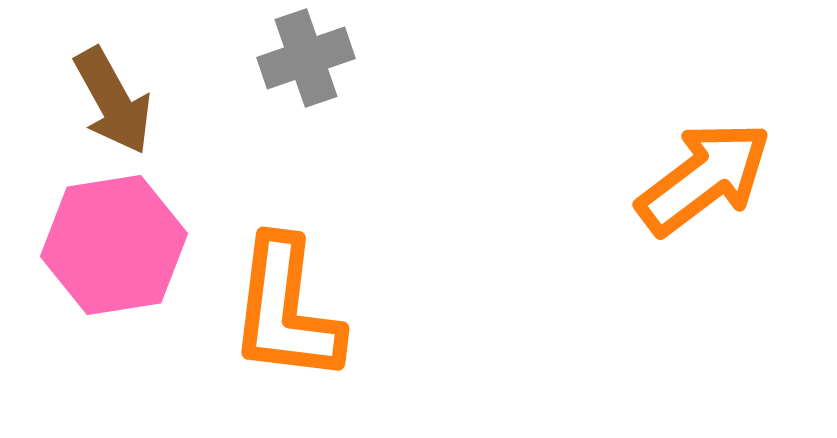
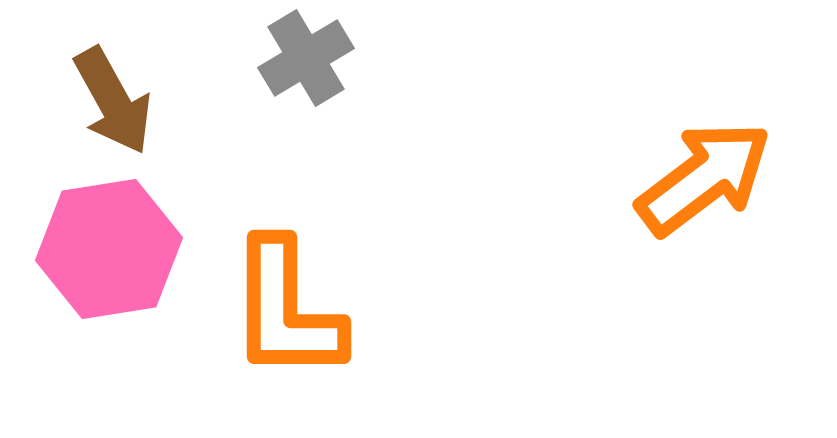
gray cross: rotated 12 degrees counterclockwise
pink hexagon: moved 5 px left, 4 px down
orange L-shape: rotated 7 degrees counterclockwise
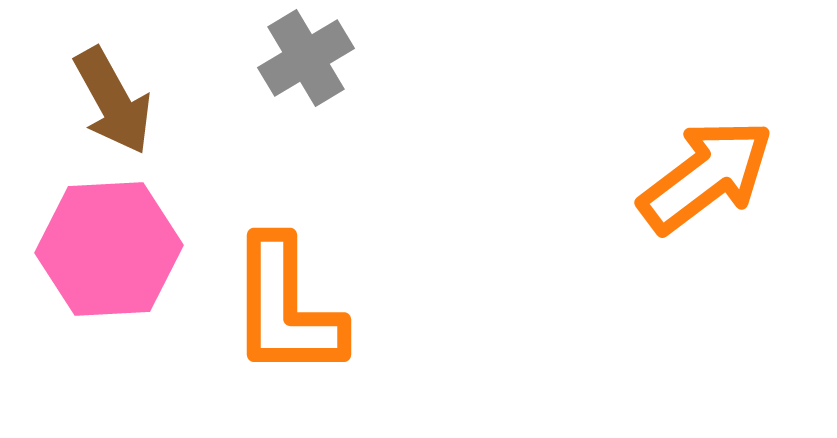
orange arrow: moved 2 px right, 2 px up
pink hexagon: rotated 6 degrees clockwise
orange L-shape: moved 2 px up
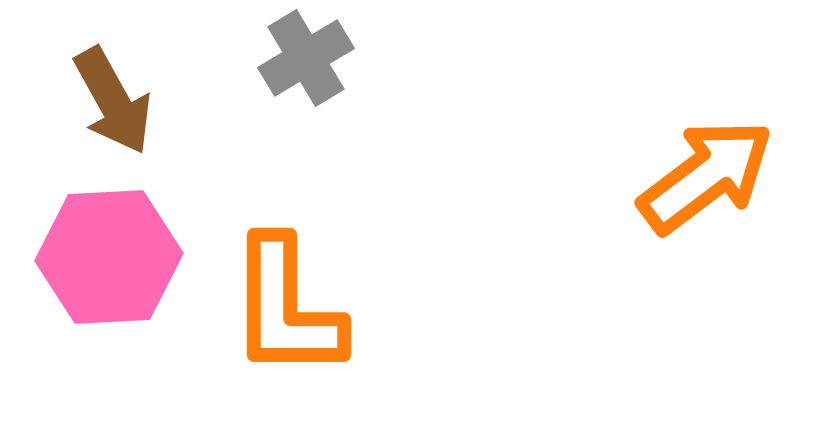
pink hexagon: moved 8 px down
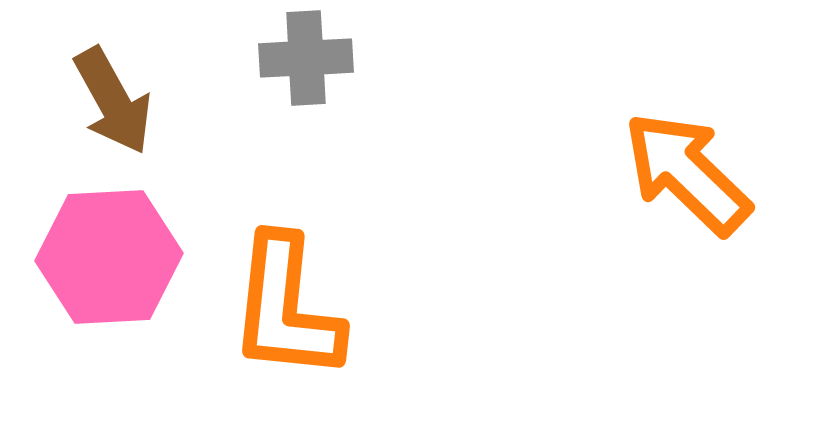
gray cross: rotated 28 degrees clockwise
orange arrow: moved 19 px left, 3 px up; rotated 99 degrees counterclockwise
orange L-shape: rotated 6 degrees clockwise
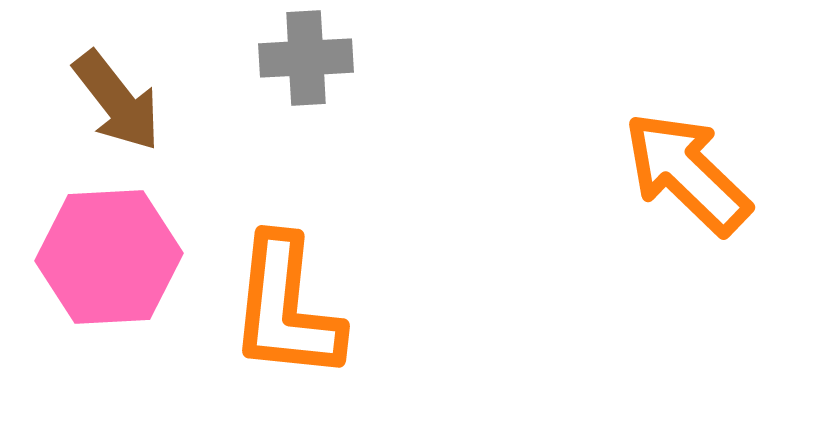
brown arrow: moved 4 px right; rotated 9 degrees counterclockwise
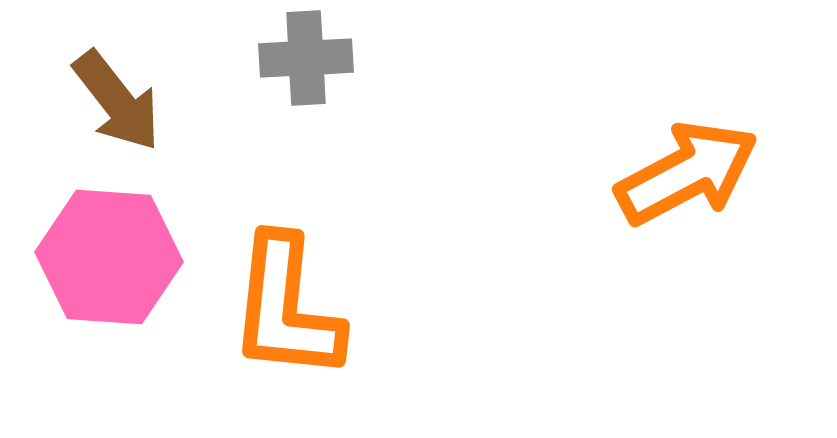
orange arrow: rotated 108 degrees clockwise
pink hexagon: rotated 7 degrees clockwise
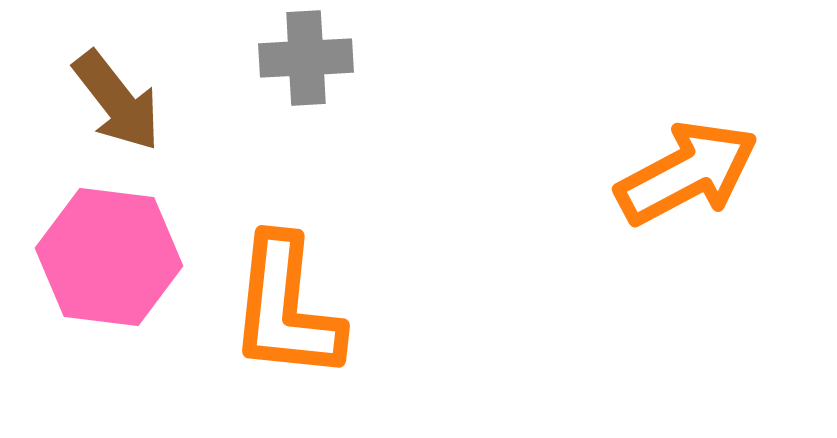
pink hexagon: rotated 3 degrees clockwise
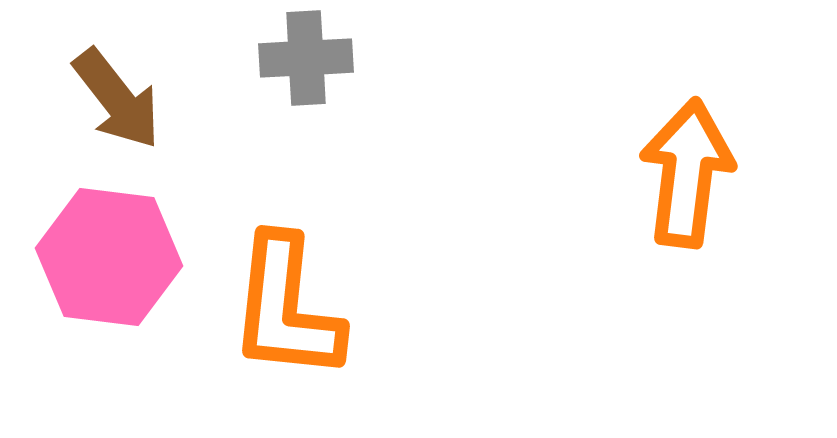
brown arrow: moved 2 px up
orange arrow: rotated 55 degrees counterclockwise
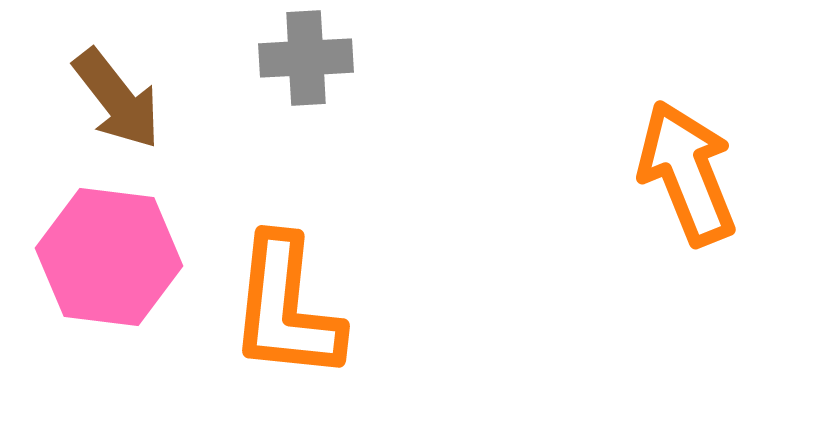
orange arrow: rotated 29 degrees counterclockwise
